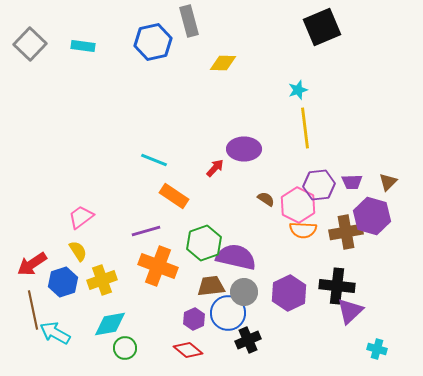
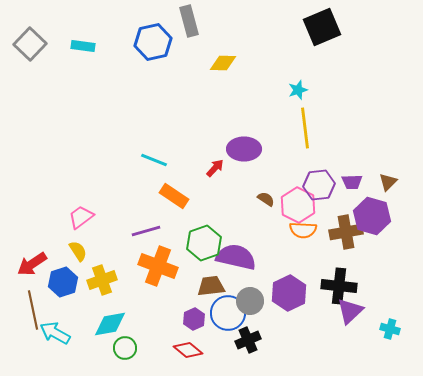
black cross at (337, 286): moved 2 px right
gray circle at (244, 292): moved 6 px right, 9 px down
cyan cross at (377, 349): moved 13 px right, 20 px up
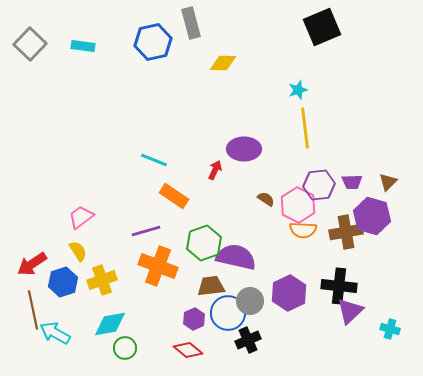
gray rectangle at (189, 21): moved 2 px right, 2 px down
red arrow at (215, 168): moved 2 px down; rotated 18 degrees counterclockwise
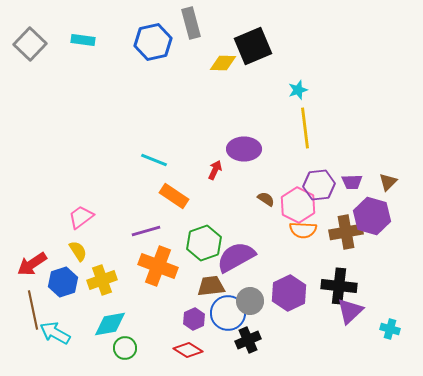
black square at (322, 27): moved 69 px left, 19 px down
cyan rectangle at (83, 46): moved 6 px up
purple semicircle at (236, 257): rotated 42 degrees counterclockwise
red diamond at (188, 350): rotated 8 degrees counterclockwise
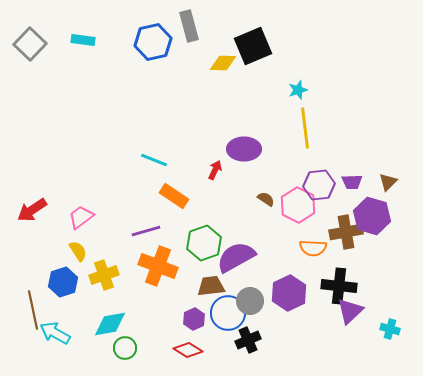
gray rectangle at (191, 23): moved 2 px left, 3 px down
orange semicircle at (303, 230): moved 10 px right, 18 px down
red arrow at (32, 264): moved 54 px up
yellow cross at (102, 280): moved 2 px right, 5 px up
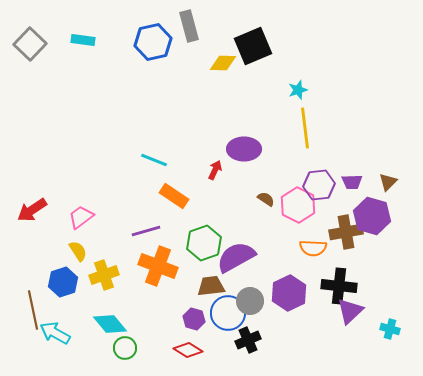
purple hexagon at (194, 319): rotated 20 degrees counterclockwise
cyan diamond at (110, 324): rotated 60 degrees clockwise
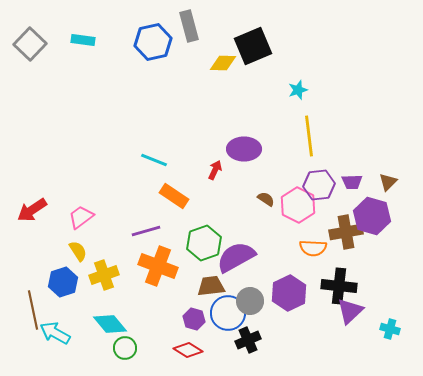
yellow line at (305, 128): moved 4 px right, 8 px down
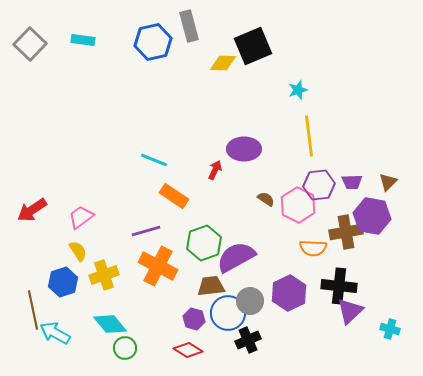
purple hexagon at (372, 216): rotated 6 degrees counterclockwise
orange cross at (158, 266): rotated 6 degrees clockwise
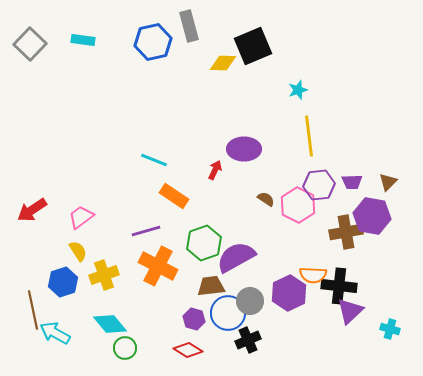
orange semicircle at (313, 248): moved 27 px down
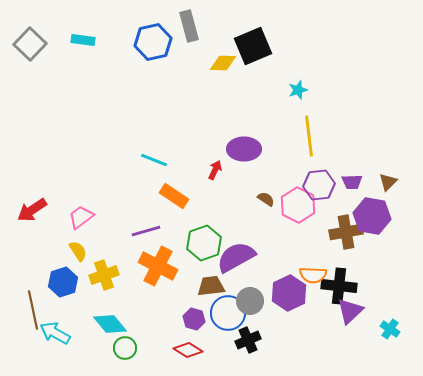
cyan cross at (390, 329): rotated 18 degrees clockwise
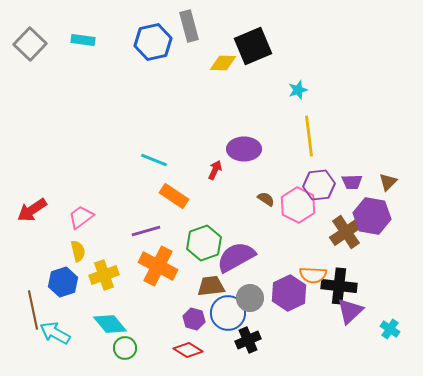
brown cross at (346, 232): rotated 24 degrees counterclockwise
yellow semicircle at (78, 251): rotated 20 degrees clockwise
gray circle at (250, 301): moved 3 px up
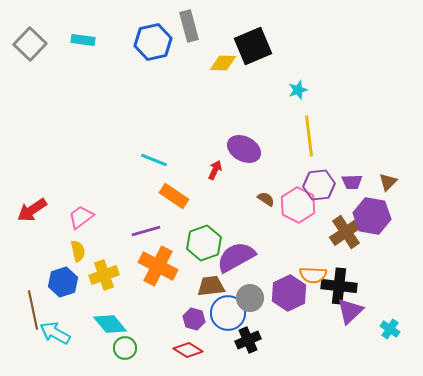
purple ellipse at (244, 149): rotated 28 degrees clockwise
